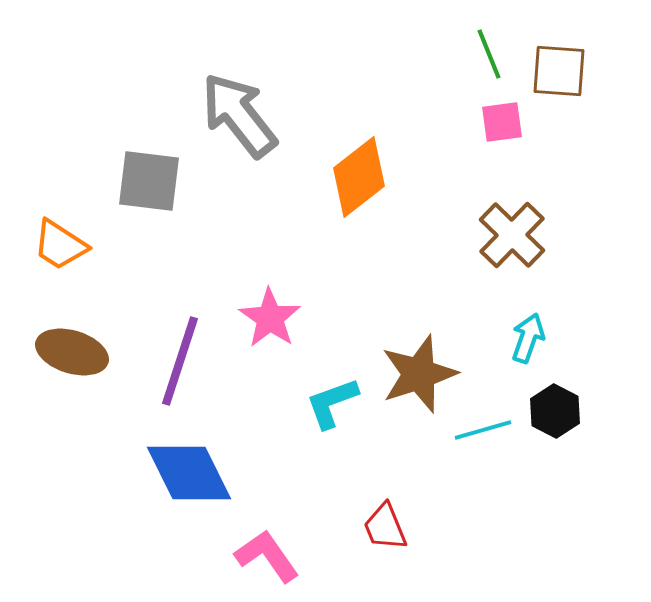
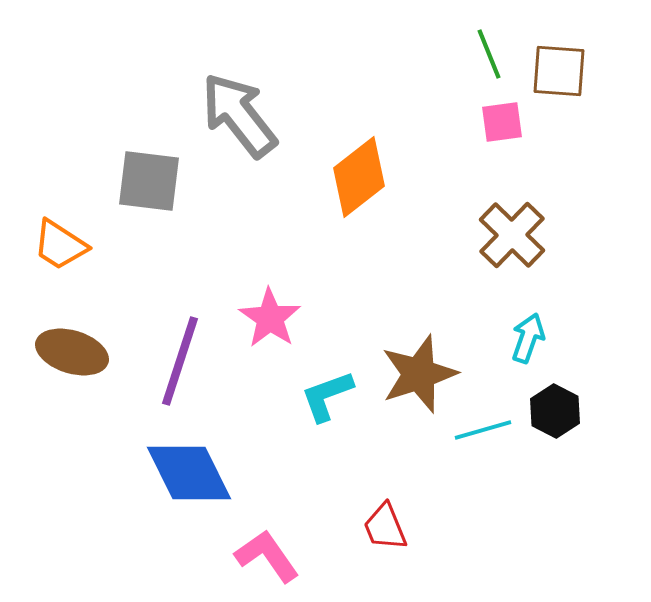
cyan L-shape: moved 5 px left, 7 px up
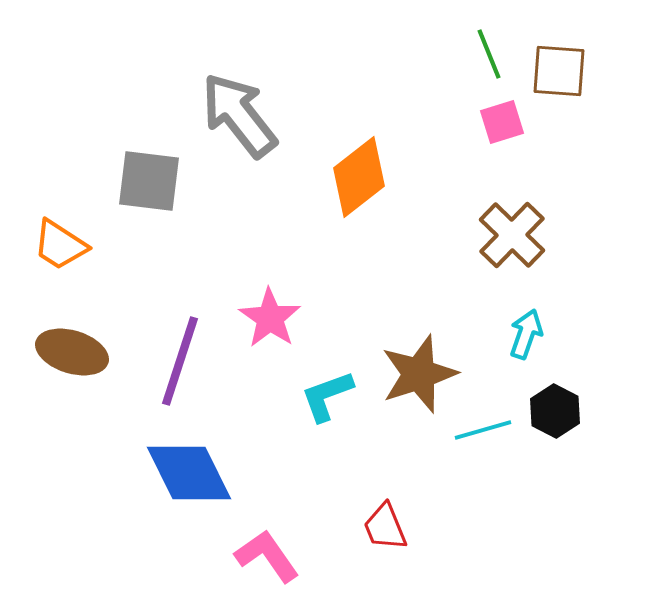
pink square: rotated 9 degrees counterclockwise
cyan arrow: moved 2 px left, 4 px up
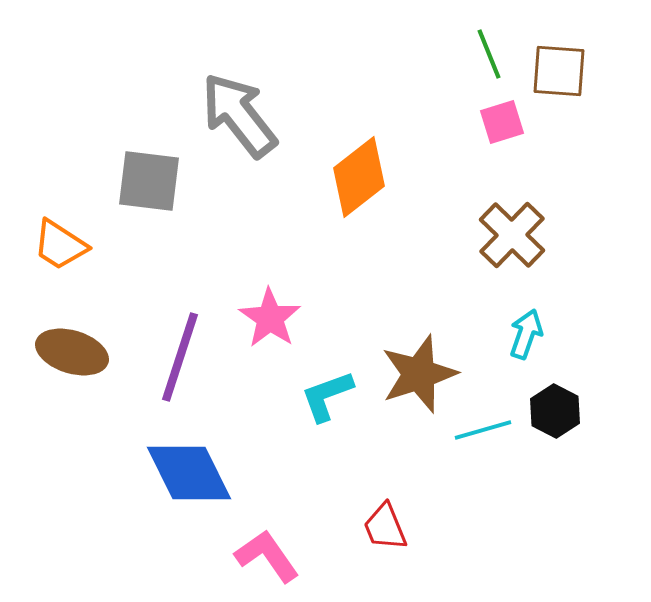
purple line: moved 4 px up
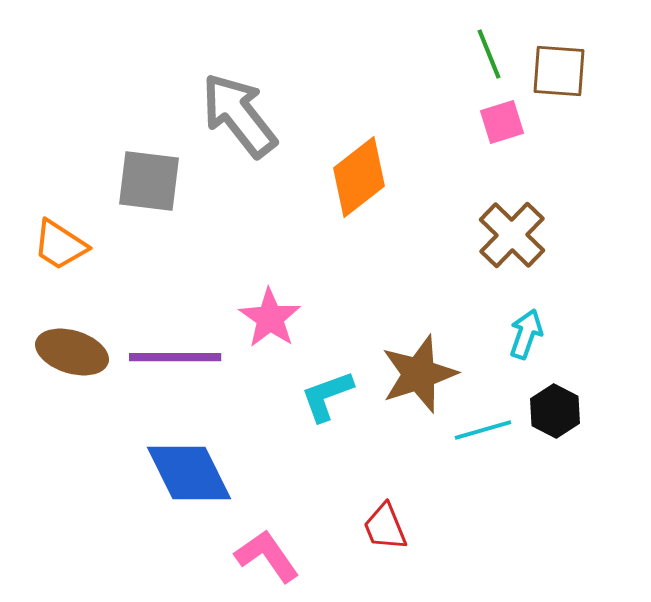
purple line: moved 5 px left; rotated 72 degrees clockwise
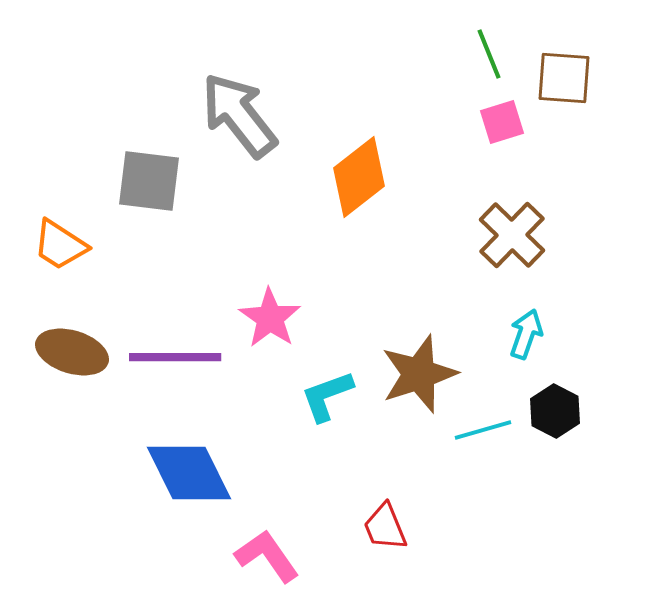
brown square: moved 5 px right, 7 px down
